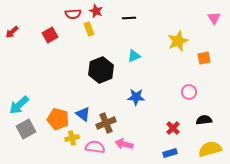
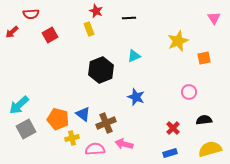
red semicircle: moved 42 px left
blue star: rotated 18 degrees clockwise
pink semicircle: moved 2 px down; rotated 12 degrees counterclockwise
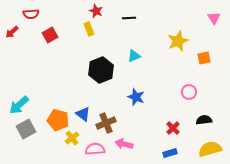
orange pentagon: moved 1 px down
yellow cross: rotated 24 degrees counterclockwise
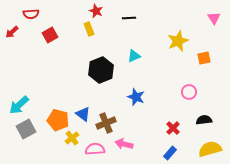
blue rectangle: rotated 32 degrees counterclockwise
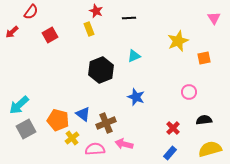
red semicircle: moved 2 px up; rotated 49 degrees counterclockwise
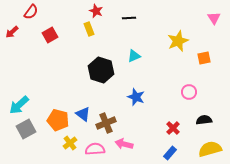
black hexagon: rotated 20 degrees counterclockwise
yellow cross: moved 2 px left, 5 px down
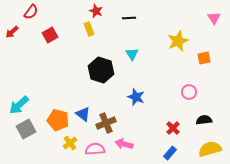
cyan triangle: moved 2 px left, 2 px up; rotated 40 degrees counterclockwise
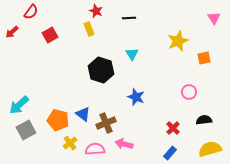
gray square: moved 1 px down
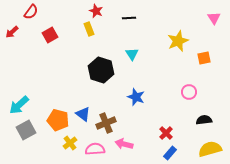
red cross: moved 7 px left, 5 px down
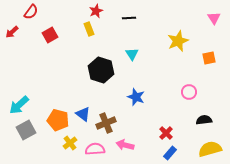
red star: rotated 24 degrees clockwise
orange square: moved 5 px right
pink arrow: moved 1 px right, 1 px down
